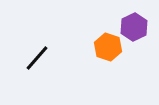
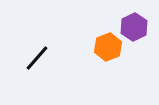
orange hexagon: rotated 20 degrees clockwise
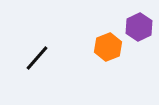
purple hexagon: moved 5 px right
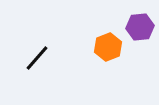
purple hexagon: moved 1 px right; rotated 20 degrees clockwise
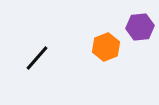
orange hexagon: moved 2 px left
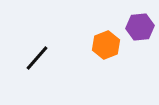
orange hexagon: moved 2 px up
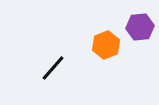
black line: moved 16 px right, 10 px down
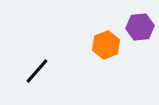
black line: moved 16 px left, 3 px down
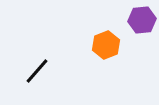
purple hexagon: moved 2 px right, 7 px up
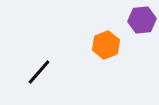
black line: moved 2 px right, 1 px down
